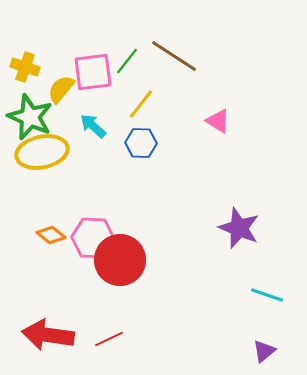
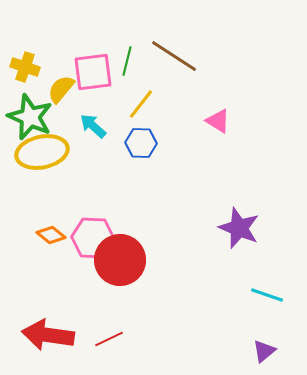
green line: rotated 24 degrees counterclockwise
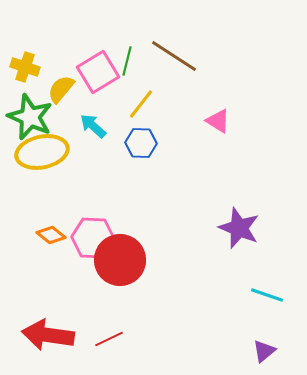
pink square: moved 5 px right; rotated 24 degrees counterclockwise
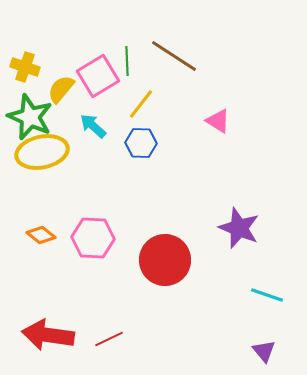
green line: rotated 16 degrees counterclockwise
pink square: moved 4 px down
orange diamond: moved 10 px left
red circle: moved 45 px right
purple triangle: rotated 30 degrees counterclockwise
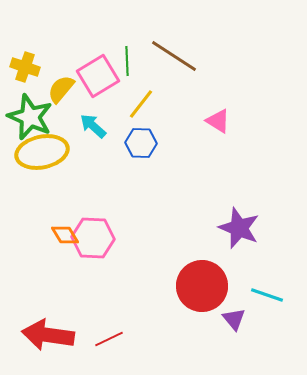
orange diamond: moved 24 px right; rotated 20 degrees clockwise
red circle: moved 37 px right, 26 px down
purple triangle: moved 30 px left, 32 px up
